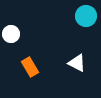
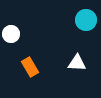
cyan circle: moved 4 px down
white triangle: rotated 24 degrees counterclockwise
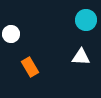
white triangle: moved 4 px right, 6 px up
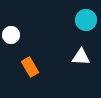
white circle: moved 1 px down
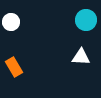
white circle: moved 13 px up
orange rectangle: moved 16 px left
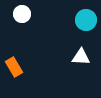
white circle: moved 11 px right, 8 px up
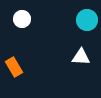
white circle: moved 5 px down
cyan circle: moved 1 px right
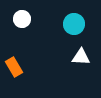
cyan circle: moved 13 px left, 4 px down
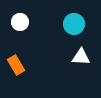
white circle: moved 2 px left, 3 px down
orange rectangle: moved 2 px right, 2 px up
